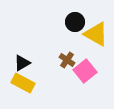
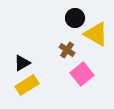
black circle: moved 4 px up
brown cross: moved 10 px up
pink square: moved 3 px left, 3 px down
yellow rectangle: moved 4 px right, 2 px down; rotated 60 degrees counterclockwise
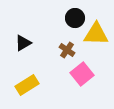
yellow triangle: rotated 28 degrees counterclockwise
black triangle: moved 1 px right, 20 px up
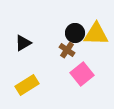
black circle: moved 15 px down
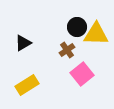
black circle: moved 2 px right, 6 px up
brown cross: rotated 21 degrees clockwise
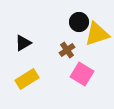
black circle: moved 2 px right, 5 px up
yellow triangle: moved 1 px right; rotated 20 degrees counterclockwise
pink square: rotated 20 degrees counterclockwise
yellow rectangle: moved 6 px up
